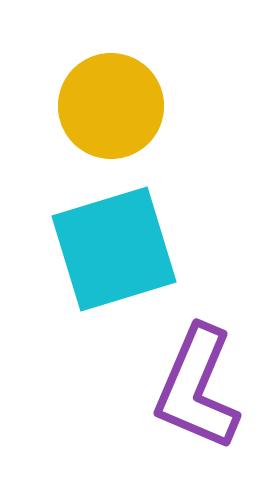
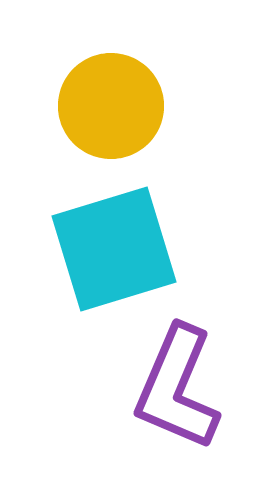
purple L-shape: moved 20 px left
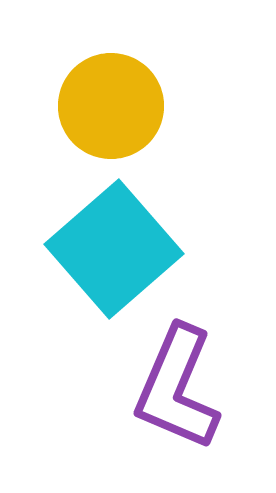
cyan square: rotated 24 degrees counterclockwise
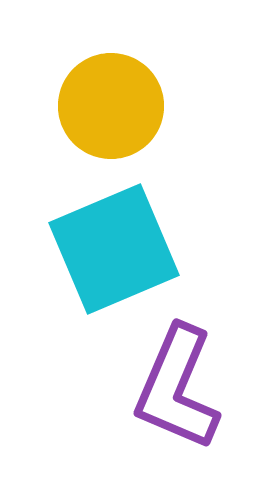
cyan square: rotated 18 degrees clockwise
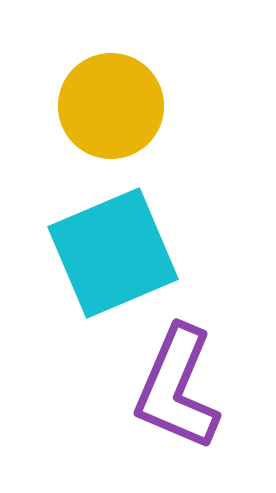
cyan square: moved 1 px left, 4 px down
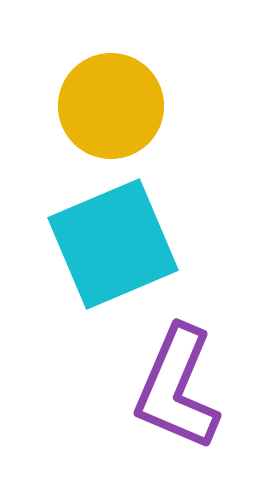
cyan square: moved 9 px up
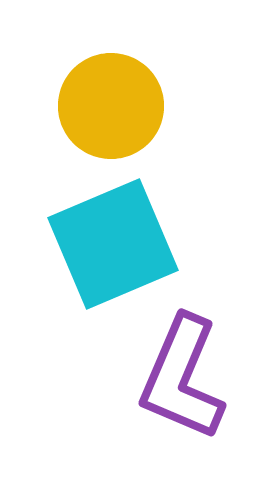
purple L-shape: moved 5 px right, 10 px up
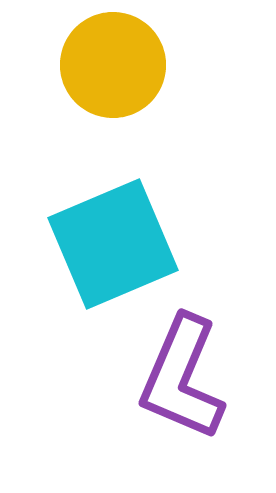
yellow circle: moved 2 px right, 41 px up
